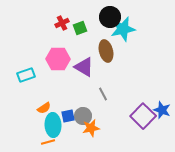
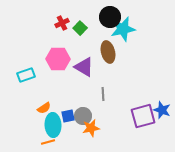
green square: rotated 24 degrees counterclockwise
brown ellipse: moved 2 px right, 1 px down
gray line: rotated 24 degrees clockwise
purple square: rotated 30 degrees clockwise
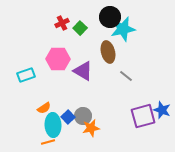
purple triangle: moved 1 px left, 4 px down
gray line: moved 23 px right, 18 px up; rotated 48 degrees counterclockwise
blue square: moved 1 px down; rotated 32 degrees counterclockwise
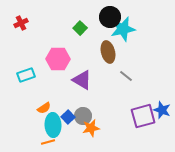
red cross: moved 41 px left
purple triangle: moved 1 px left, 9 px down
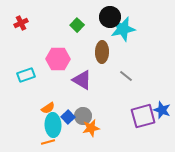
green square: moved 3 px left, 3 px up
brown ellipse: moved 6 px left; rotated 15 degrees clockwise
orange semicircle: moved 4 px right
